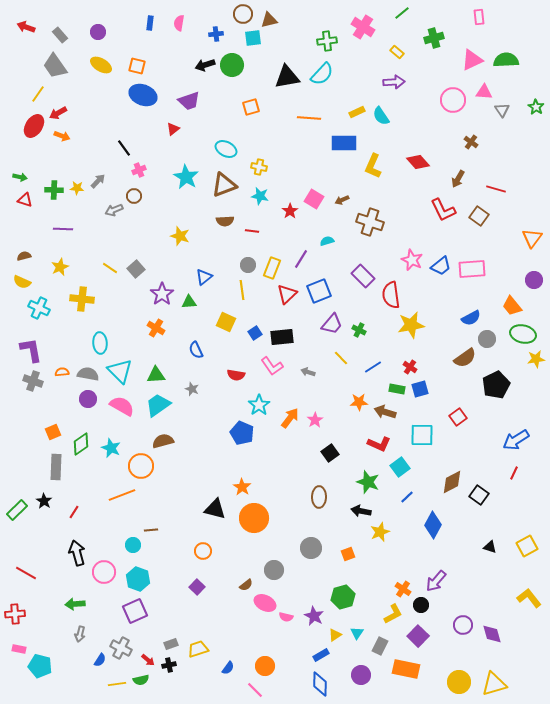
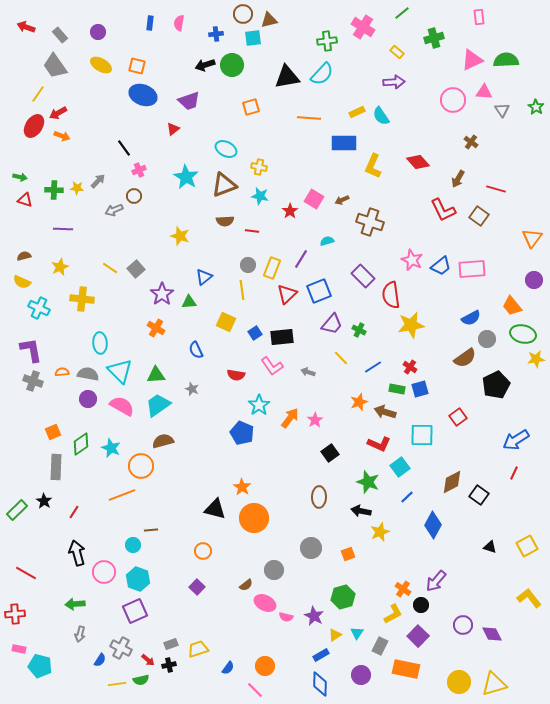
orange star at (359, 402): rotated 18 degrees counterclockwise
purple diamond at (492, 634): rotated 10 degrees counterclockwise
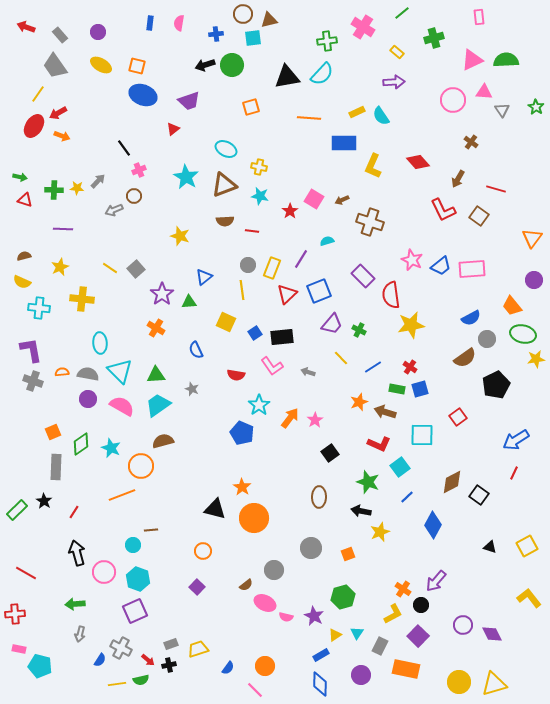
cyan cross at (39, 308): rotated 20 degrees counterclockwise
